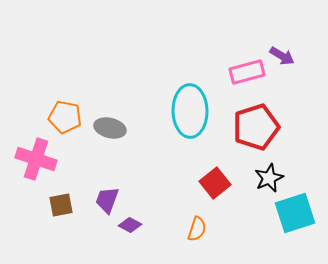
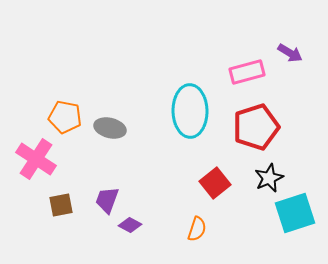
purple arrow: moved 8 px right, 3 px up
pink cross: rotated 15 degrees clockwise
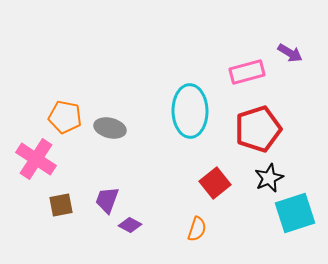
red pentagon: moved 2 px right, 2 px down
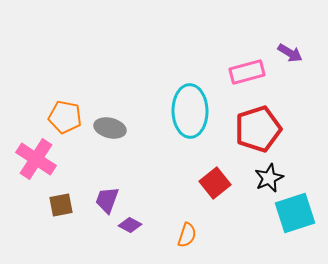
orange semicircle: moved 10 px left, 6 px down
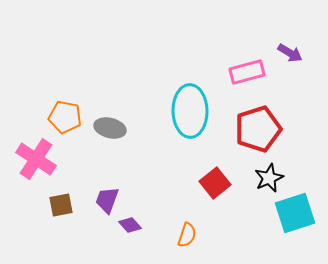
purple diamond: rotated 20 degrees clockwise
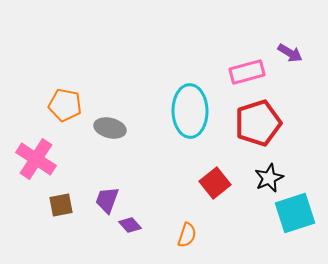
orange pentagon: moved 12 px up
red pentagon: moved 6 px up
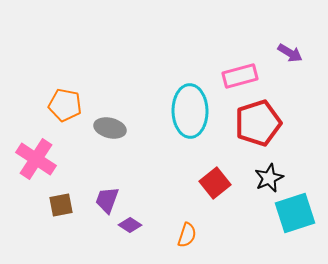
pink rectangle: moved 7 px left, 4 px down
purple diamond: rotated 15 degrees counterclockwise
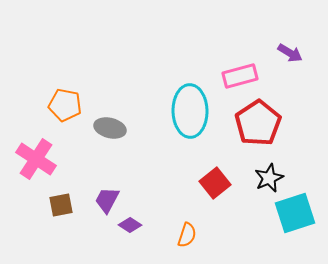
red pentagon: rotated 15 degrees counterclockwise
purple trapezoid: rotated 8 degrees clockwise
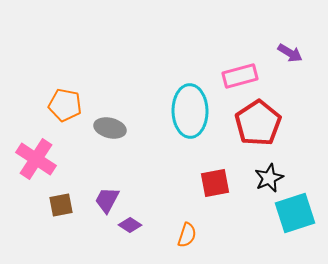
red square: rotated 28 degrees clockwise
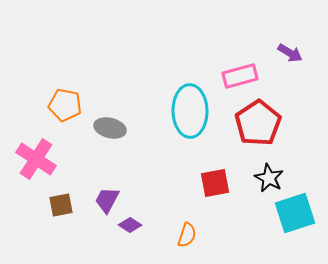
black star: rotated 20 degrees counterclockwise
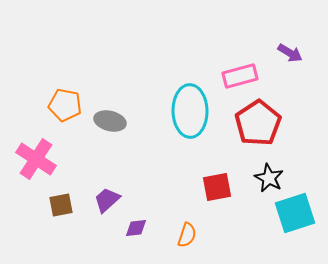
gray ellipse: moved 7 px up
red square: moved 2 px right, 4 px down
purple trapezoid: rotated 20 degrees clockwise
purple diamond: moved 6 px right, 3 px down; rotated 40 degrees counterclockwise
